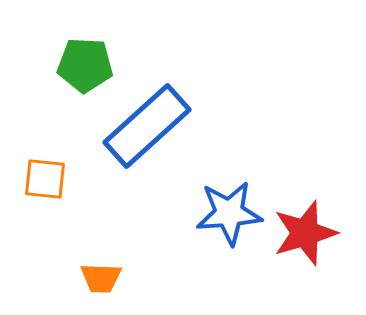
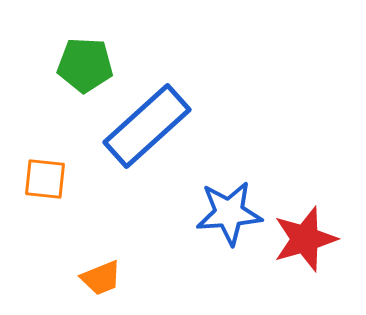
red star: moved 6 px down
orange trapezoid: rotated 24 degrees counterclockwise
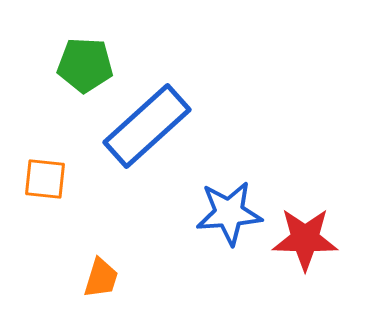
red star: rotated 18 degrees clockwise
orange trapezoid: rotated 51 degrees counterclockwise
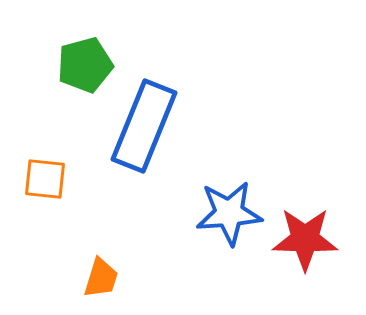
green pentagon: rotated 18 degrees counterclockwise
blue rectangle: moved 3 px left; rotated 26 degrees counterclockwise
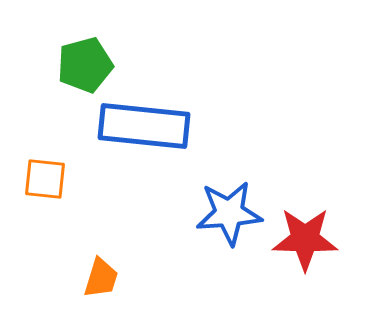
blue rectangle: rotated 74 degrees clockwise
